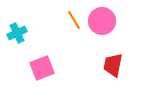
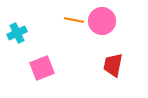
orange line: rotated 48 degrees counterclockwise
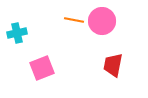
cyan cross: rotated 12 degrees clockwise
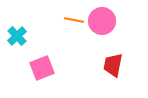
cyan cross: moved 3 px down; rotated 30 degrees counterclockwise
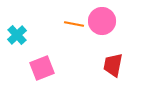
orange line: moved 4 px down
cyan cross: moved 1 px up
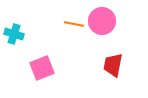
cyan cross: moved 3 px left, 1 px up; rotated 30 degrees counterclockwise
